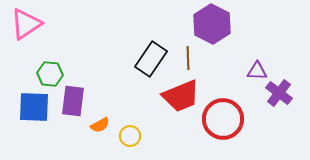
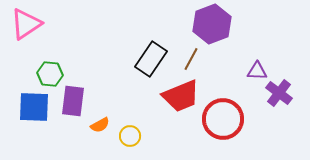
purple hexagon: rotated 12 degrees clockwise
brown line: moved 3 px right, 1 px down; rotated 30 degrees clockwise
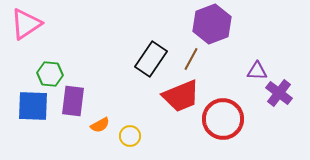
blue square: moved 1 px left, 1 px up
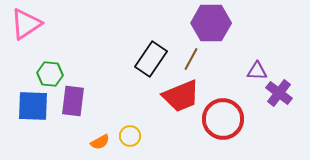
purple hexagon: moved 1 px left, 1 px up; rotated 21 degrees clockwise
orange semicircle: moved 17 px down
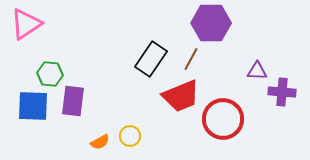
purple cross: moved 3 px right, 1 px up; rotated 32 degrees counterclockwise
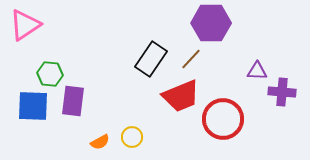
pink triangle: moved 1 px left, 1 px down
brown line: rotated 15 degrees clockwise
yellow circle: moved 2 px right, 1 px down
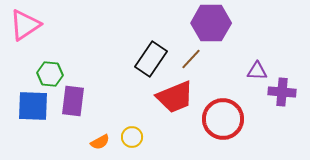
red trapezoid: moved 6 px left, 1 px down
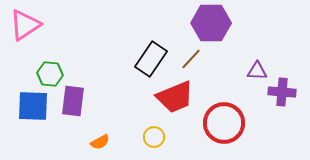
red circle: moved 1 px right, 4 px down
yellow circle: moved 22 px right
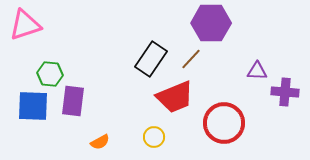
pink triangle: rotated 16 degrees clockwise
purple cross: moved 3 px right
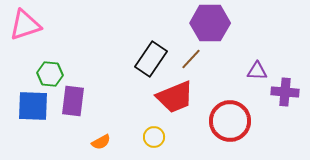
purple hexagon: moved 1 px left
red circle: moved 6 px right, 2 px up
orange semicircle: moved 1 px right
